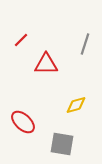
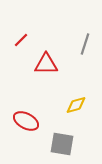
red ellipse: moved 3 px right, 1 px up; rotated 15 degrees counterclockwise
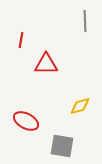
red line: rotated 35 degrees counterclockwise
gray line: moved 23 px up; rotated 20 degrees counterclockwise
yellow diamond: moved 4 px right, 1 px down
gray square: moved 2 px down
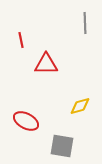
gray line: moved 2 px down
red line: rotated 21 degrees counterclockwise
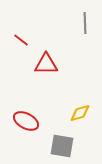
red line: rotated 42 degrees counterclockwise
yellow diamond: moved 7 px down
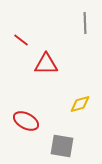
yellow diamond: moved 9 px up
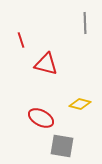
red line: rotated 35 degrees clockwise
red triangle: rotated 15 degrees clockwise
yellow diamond: rotated 30 degrees clockwise
red ellipse: moved 15 px right, 3 px up
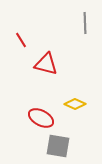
red line: rotated 14 degrees counterclockwise
yellow diamond: moved 5 px left; rotated 10 degrees clockwise
gray square: moved 4 px left
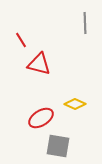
red triangle: moved 7 px left
red ellipse: rotated 60 degrees counterclockwise
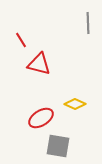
gray line: moved 3 px right
